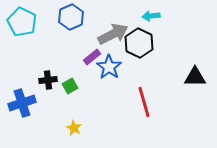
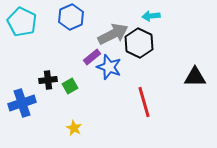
blue star: rotated 15 degrees counterclockwise
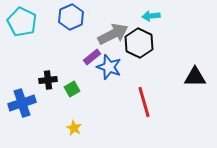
green square: moved 2 px right, 3 px down
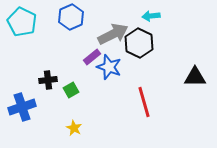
green square: moved 1 px left, 1 px down
blue cross: moved 4 px down
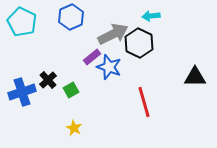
black cross: rotated 36 degrees counterclockwise
blue cross: moved 15 px up
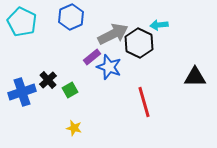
cyan arrow: moved 8 px right, 9 px down
green square: moved 1 px left
yellow star: rotated 14 degrees counterclockwise
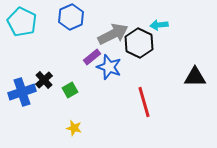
black cross: moved 4 px left
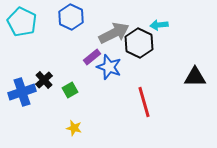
blue hexagon: rotated 10 degrees counterclockwise
gray arrow: moved 1 px right, 1 px up
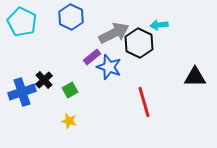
yellow star: moved 5 px left, 7 px up
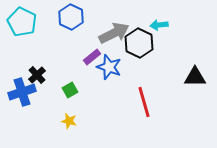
black cross: moved 7 px left, 5 px up
